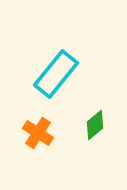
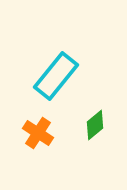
cyan rectangle: moved 2 px down
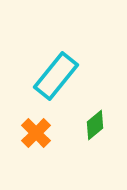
orange cross: moved 2 px left; rotated 12 degrees clockwise
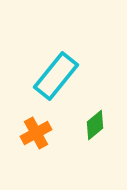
orange cross: rotated 16 degrees clockwise
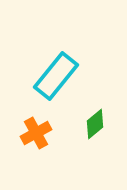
green diamond: moved 1 px up
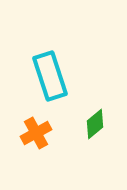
cyan rectangle: moved 6 px left; rotated 57 degrees counterclockwise
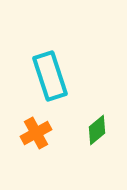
green diamond: moved 2 px right, 6 px down
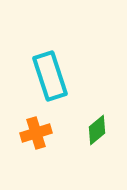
orange cross: rotated 12 degrees clockwise
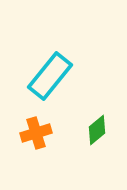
cyan rectangle: rotated 57 degrees clockwise
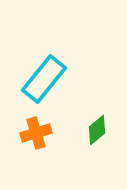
cyan rectangle: moved 6 px left, 3 px down
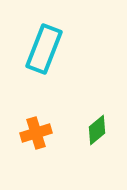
cyan rectangle: moved 30 px up; rotated 18 degrees counterclockwise
